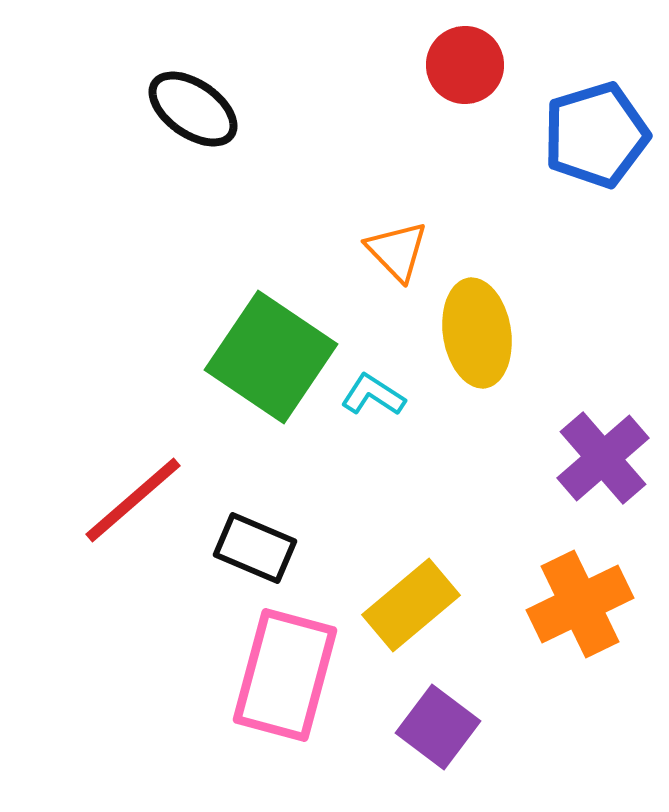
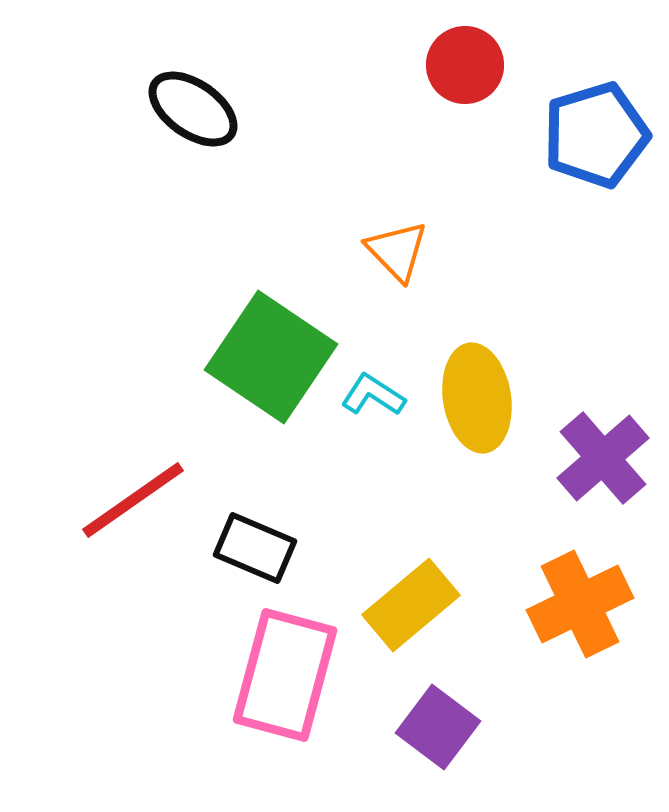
yellow ellipse: moved 65 px down
red line: rotated 6 degrees clockwise
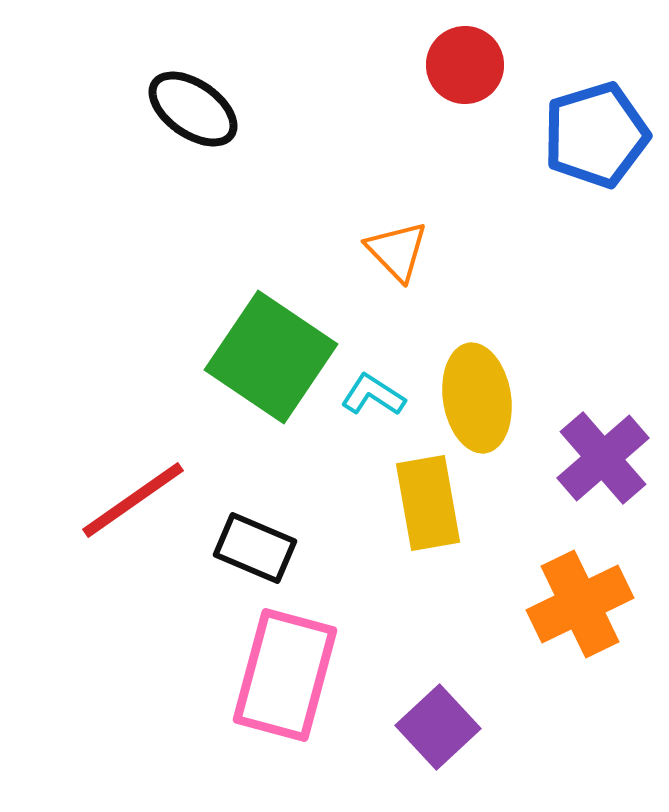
yellow rectangle: moved 17 px right, 102 px up; rotated 60 degrees counterclockwise
purple square: rotated 10 degrees clockwise
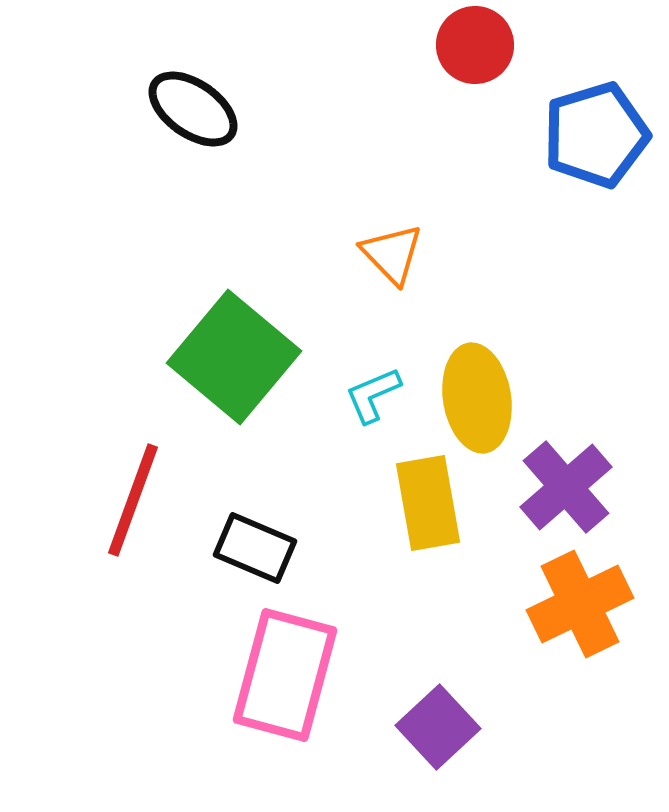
red circle: moved 10 px right, 20 px up
orange triangle: moved 5 px left, 3 px down
green square: moved 37 px left; rotated 6 degrees clockwise
cyan L-shape: rotated 56 degrees counterclockwise
purple cross: moved 37 px left, 29 px down
red line: rotated 35 degrees counterclockwise
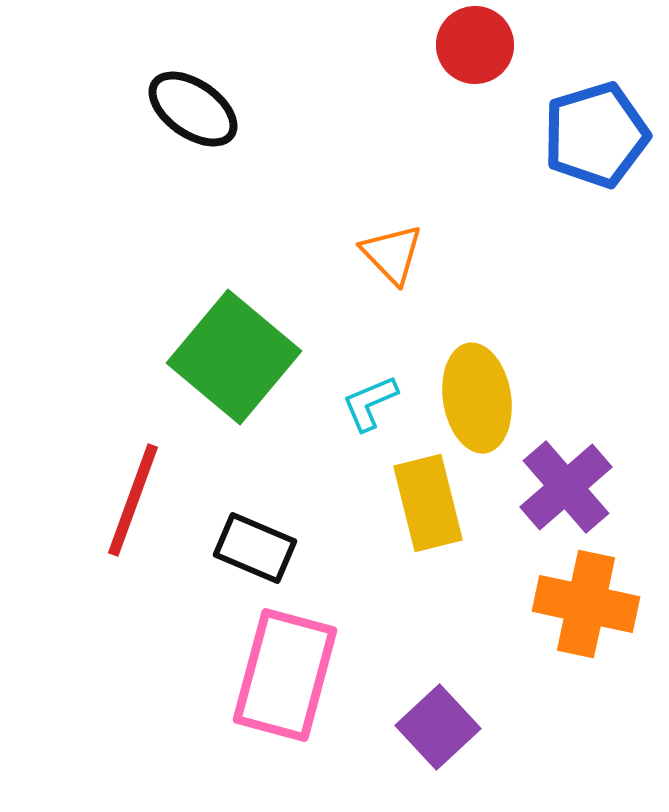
cyan L-shape: moved 3 px left, 8 px down
yellow rectangle: rotated 4 degrees counterclockwise
orange cross: moved 6 px right; rotated 38 degrees clockwise
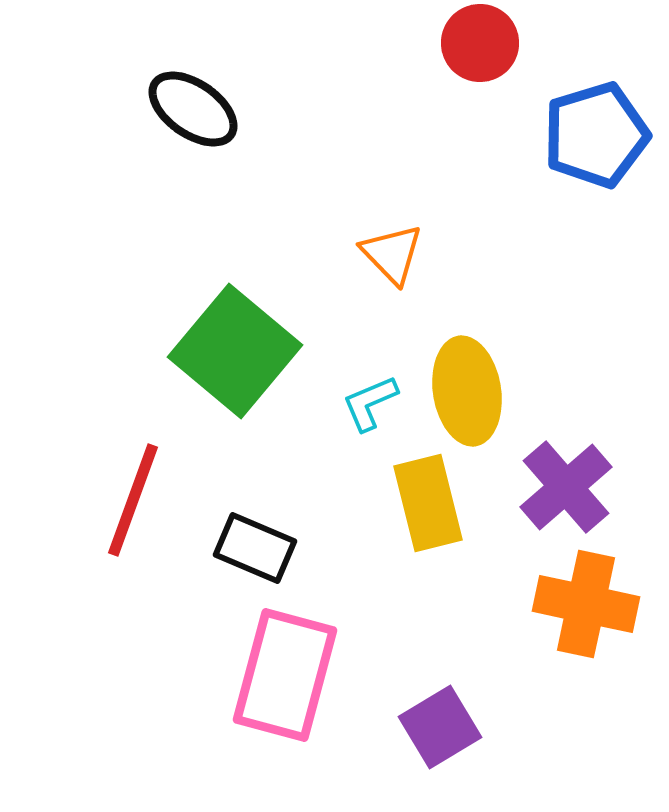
red circle: moved 5 px right, 2 px up
green square: moved 1 px right, 6 px up
yellow ellipse: moved 10 px left, 7 px up
purple square: moved 2 px right; rotated 12 degrees clockwise
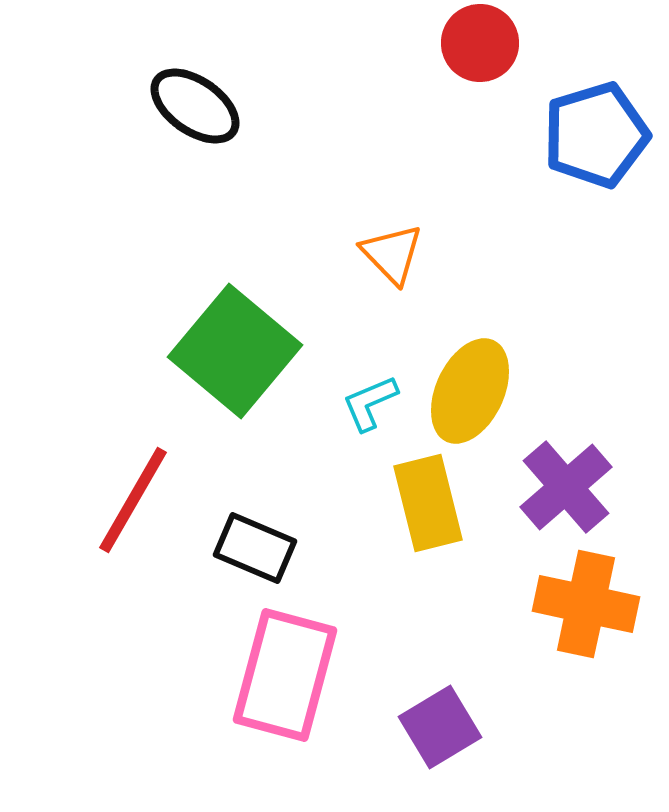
black ellipse: moved 2 px right, 3 px up
yellow ellipse: moved 3 px right; rotated 34 degrees clockwise
red line: rotated 10 degrees clockwise
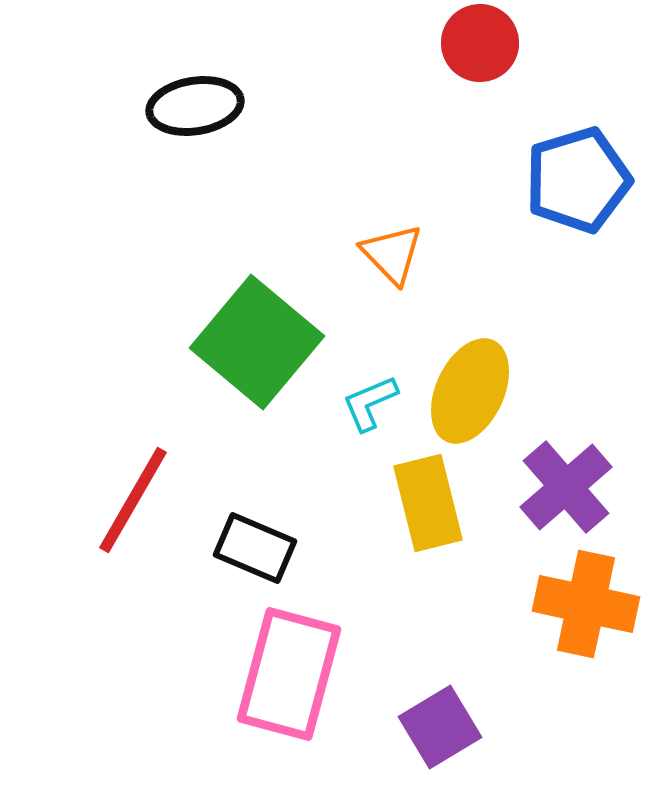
black ellipse: rotated 44 degrees counterclockwise
blue pentagon: moved 18 px left, 45 px down
green square: moved 22 px right, 9 px up
pink rectangle: moved 4 px right, 1 px up
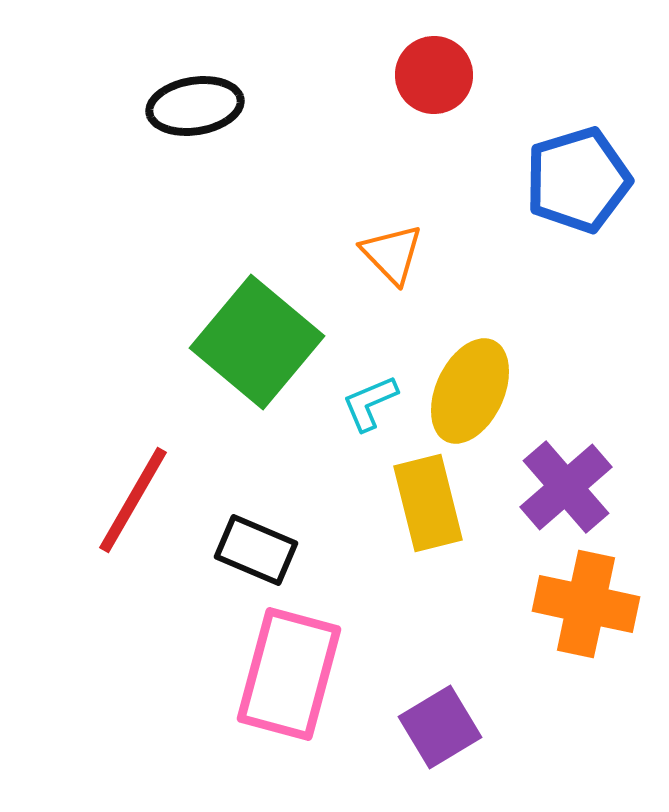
red circle: moved 46 px left, 32 px down
black rectangle: moved 1 px right, 2 px down
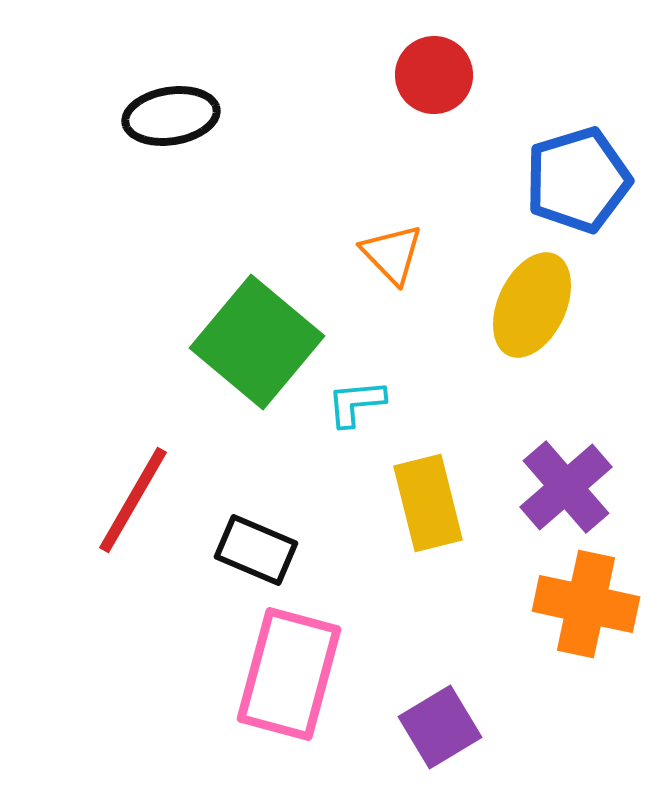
black ellipse: moved 24 px left, 10 px down
yellow ellipse: moved 62 px right, 86 px up
cyan L-shape: moved 14 px left; rotated 18 degrees clockwise
